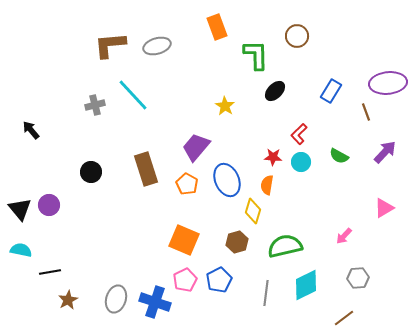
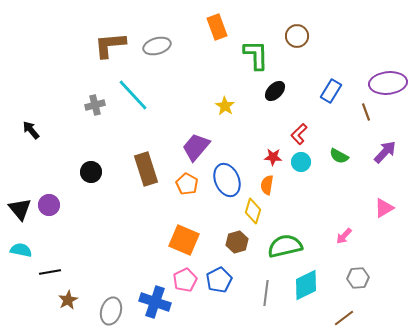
gray ellipse at (116, 299): moved 5 px left, 12 px down
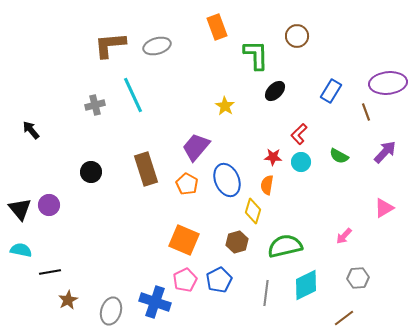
cyan line at (133, 95): rotated 18 degrees clockwise
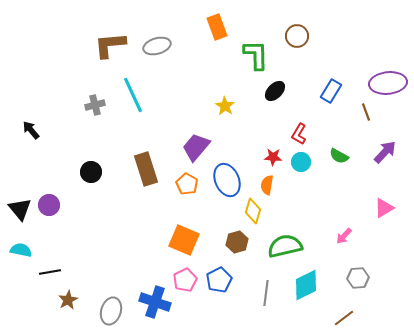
red L-shape at (299, 134): rotated 15 degrees counterclockwise
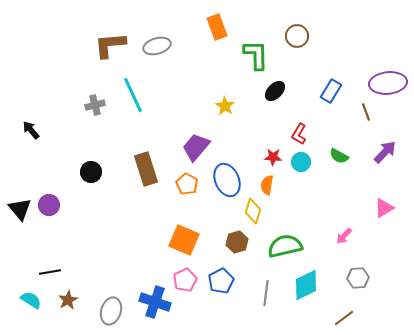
cyan semicircle at (21, 250): moved 10 px right, 50 px down; rotated 20 degrees clockwise
blue pentagon at (219, 280): moved 2 px right, 1 px down
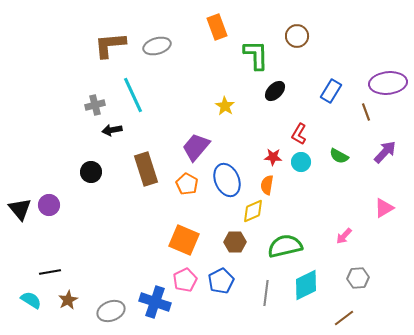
black arrow at (31, 130): moved 81 px right; rotated 60 degrees counterclockwise
yellow diamond at (253, 211): rotated 50 degrees clockwise
brown hexagon at (237, 242): moved 2 px left; rotated 15 degrees clockwise
gray ellipse at (111, 311): rotated 52 degrees clockwise
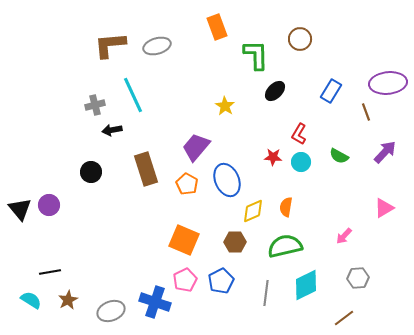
brown circle at (297, 36): moved 3 px right, 3 px down
orange semicircle at (267, 185): moved 19 px right, 22 px down
